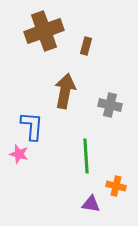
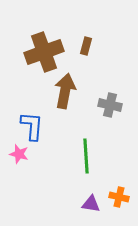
brown cross: moved 21 px down
orange cross: moved 3 px right, 11 px down
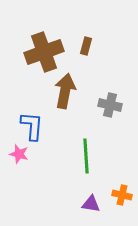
orange cross: moved 3 px right, 2 px up
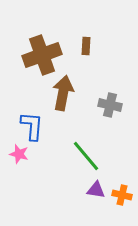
brown rectangle: rotated 12 degrees counterclockwise
brown cross: moved 2 px left, 3 px down
brown arrow: moved 2 px left, 2 px down
green line: rotated 36 degrees counterclockwise
purple triangle: moved 5 px right, 14 px up
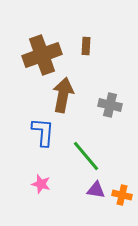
brown arrow: moved 2 px down
blue L-shape: moved 11 px right, 6 px down
pink star: moved 22 px right, 30 px down
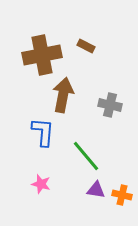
brown rectangle: rotated 66 degrees counterclockwise
brown cross: rotated 9 degrees clockwise
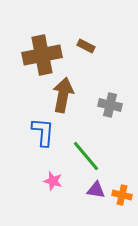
pink star: moved 12 px right, 3 px up
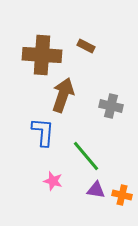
brown cross: rotated 15 degrees clockwise
brown arrow: rotated 8 degrees clockwise
gray cross: moved 1 px right, 1 px down
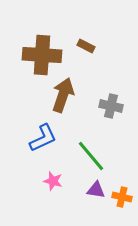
blue L-shape: moved 6 px down; rotated 60 degrees clockwise
green line: moved 5 px right
orange cross: moved 2 px down
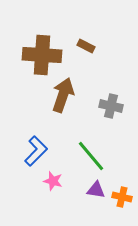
blue L-shape: moved 7 px left, 13 px down; rotated 20 degrees counterclockwise
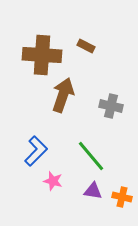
purple triangle: moved 3 px left, 1 px down
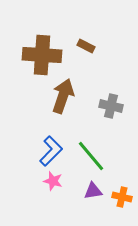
brown arrow: moved 1 px down
blue L-shape: moved 15 px right
purple triangle: rotated 18 degrees counterclockwise
